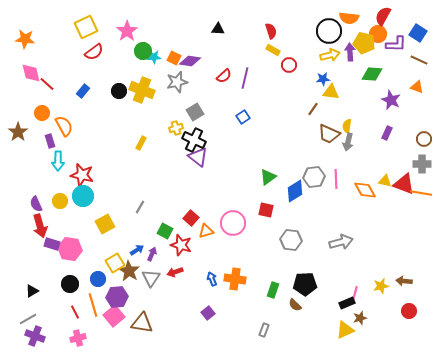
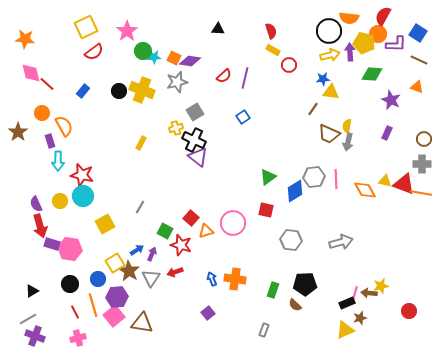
brown arrow at (404, 281): moved 35 px left, 12 px down
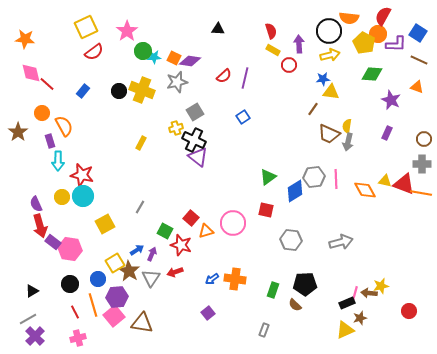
yellow pentagon at (364, 43): rotated 15 degrees clockwise
purple arrow at (350, 52): moved 51 px left, 8 px up
yellow circle at (60, 201): moved 2 px right, 4 px up
purple rectangle at (52, 244): moved 1 px right, 2 px up; rotated 21 degrees clockwise
blue arrow at (212, 279): rotated 104 degrees counterclockwise
purple cross at (35, 336): rotated 24 degrees clockwise
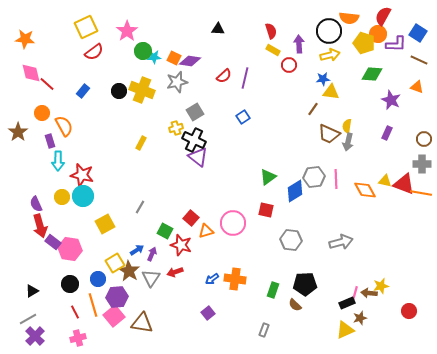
yellow pentagon at (364, 43): rotated 10 degrees counterclockwise
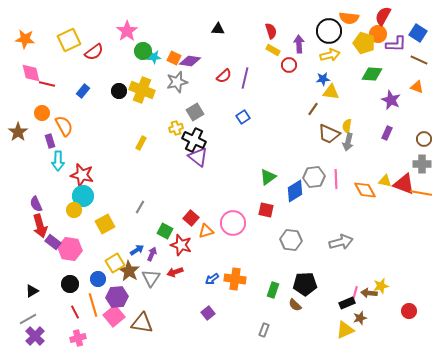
yellow square at (86, 27): moved 17 px left, 13 px down
red line at (47, 84): rotated 28 degrees counterclockwise
yellow circle at (62, 197): moved 12 px right, 13 px down
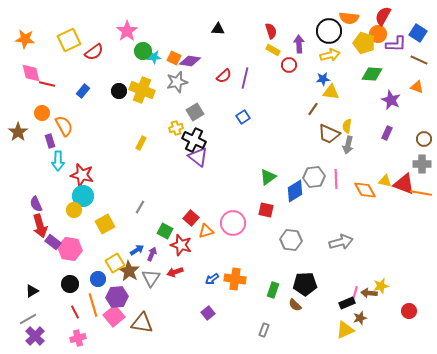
gray arrow at (348, 142): moved 3 px down
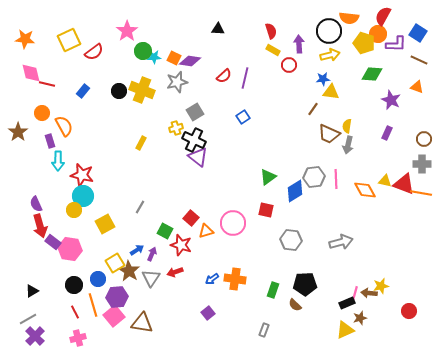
black circle at (70, 284): moved 4 px right, 1 px down
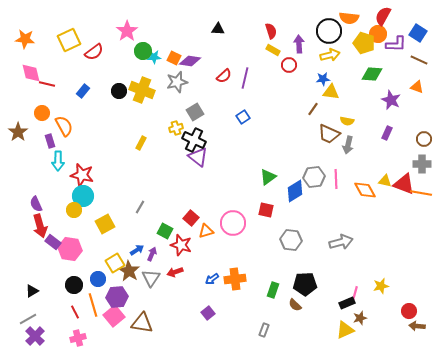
yellow semicircle at (347, 126): moved 5 px up; rotated 88 degrees counterclockwise
orange cross at (235, 279): rotated 15 degrees counterclockwise
brown arrow at (369, 293): moved 48 px right, 33 px down
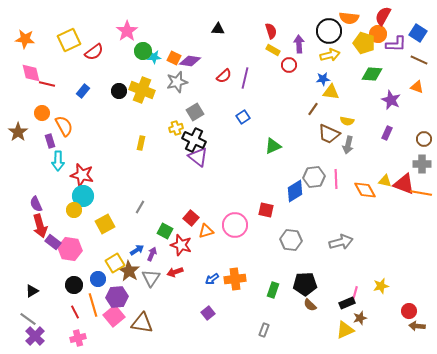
yellow rectangle at (141, 143): rotated 16 degrees counterclockwise
green triangle at (268, 177): moved 5 px right, 31 px up; rotated 12 degrees clockwise
pink circle at (233, 223): moved 2 px right, 2 px down
brown semicircle at (295, 305): moved 15 px right
gray line at (28, 319): rotated 66 degrees clockwise
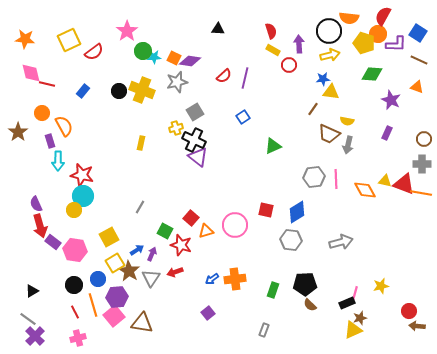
blue diamond at (295, 191): moved 2 px right, 21 px down
yellow square at (105, 224): moved 4 px right, 13 px down
pink hexagon at (70, 249): moved 5 px right, 1 px down
yellow triangle at (345, 330): moved 8 px right
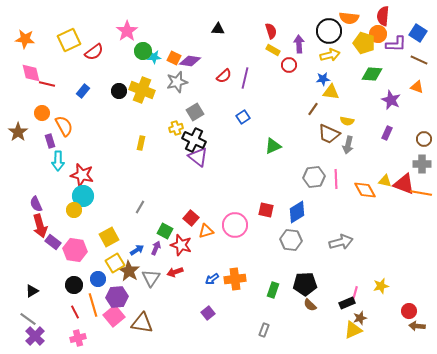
red semicircle at (383, 16): rotated 24 degrees counterclockwise
purple arrow at (152, 254): moved 4 px right, 6 px up
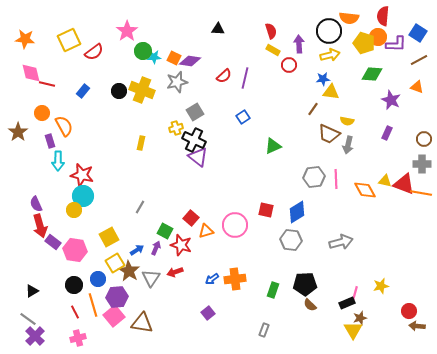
orange circle at (378, 34): moved 3 px down
brown line at (419, 60): rotated 54 degrees counterclockwise
yellow triangle at (353, 330): rotated 36 degrees counterclockwise
